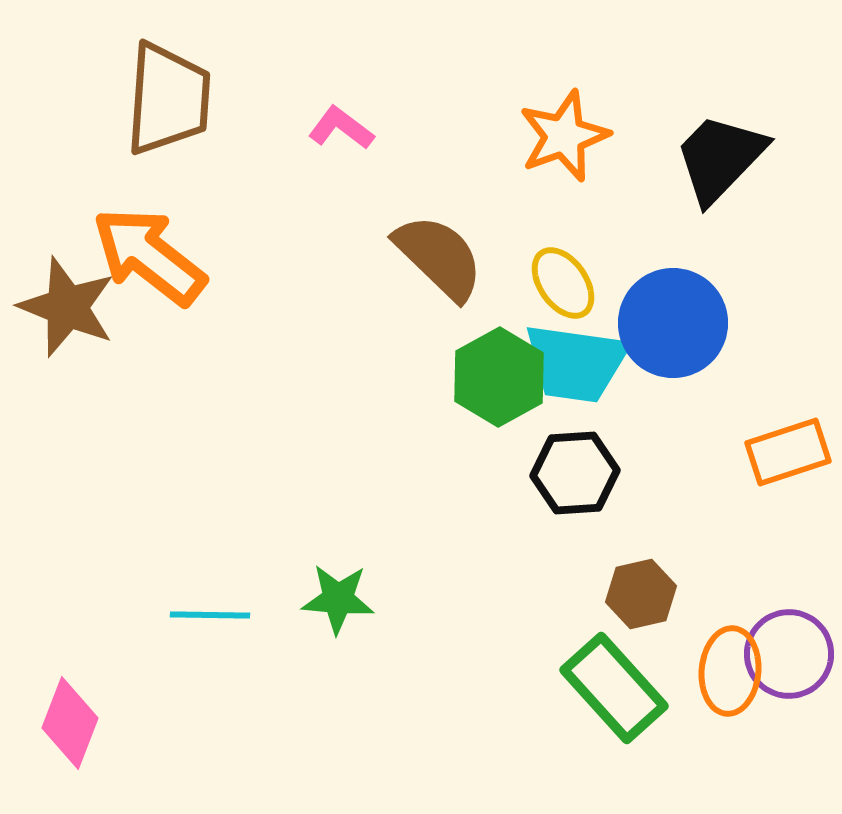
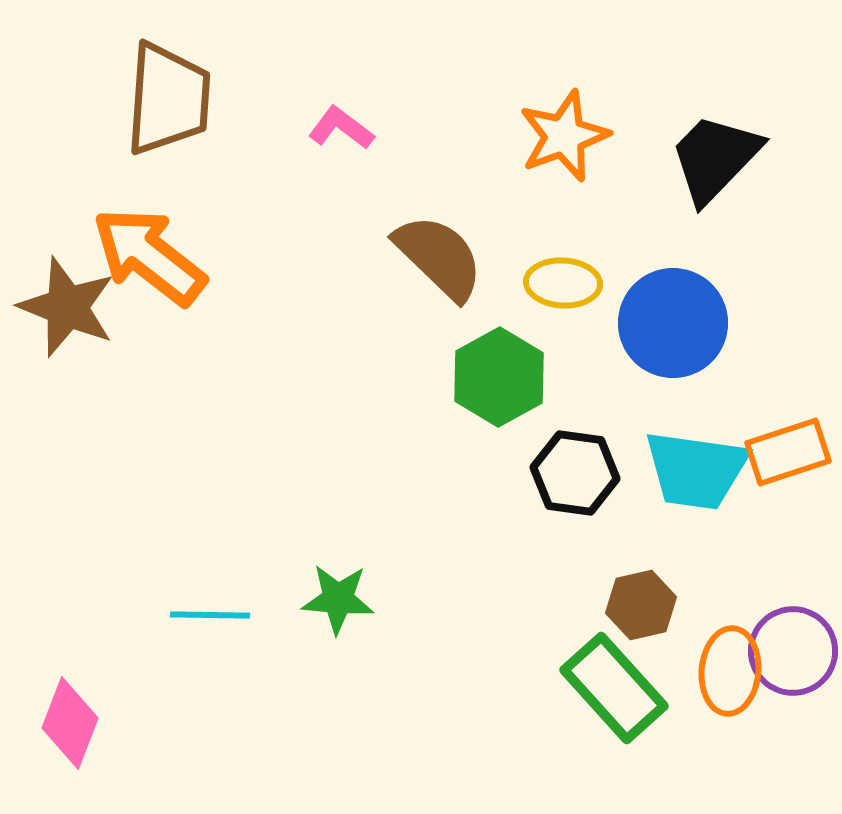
black trapezoid: moved 5 px left
yellow ellipse: rotated 52 degrees counterclockwise
cyan trapezoid: moved 120 px right, 107 px down
black hexagon: rotated 12 degrees clockwise
brown hexagon: moved 11 px down
purple circle: moved 4 px right, 3 px up
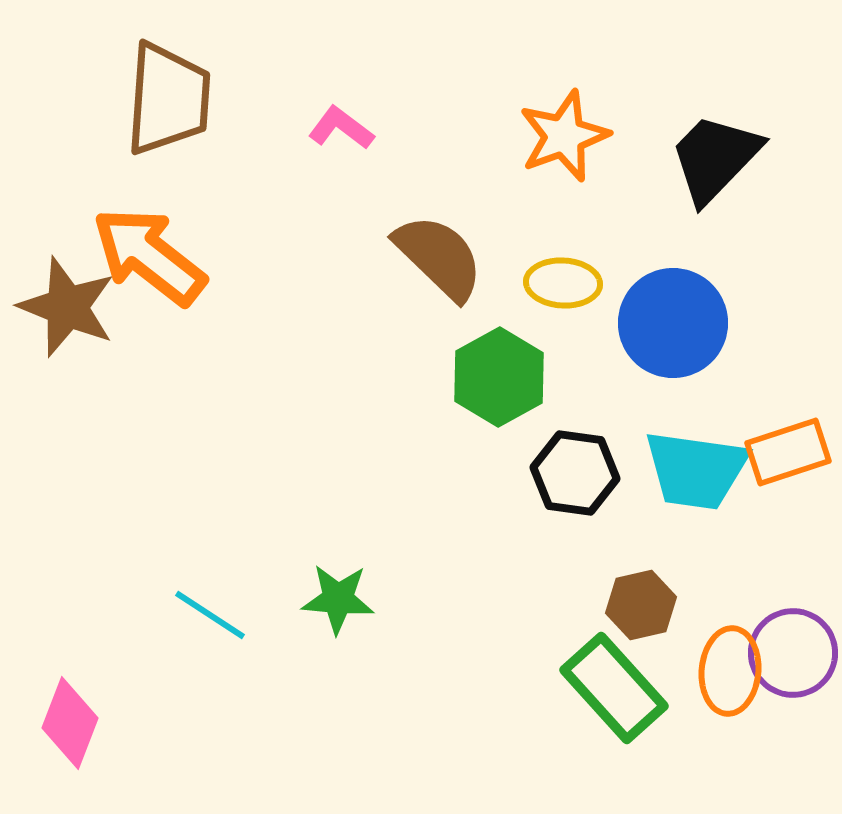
cyan line: rotated 32 degrees clockwise
purple circle: moved 2 px down
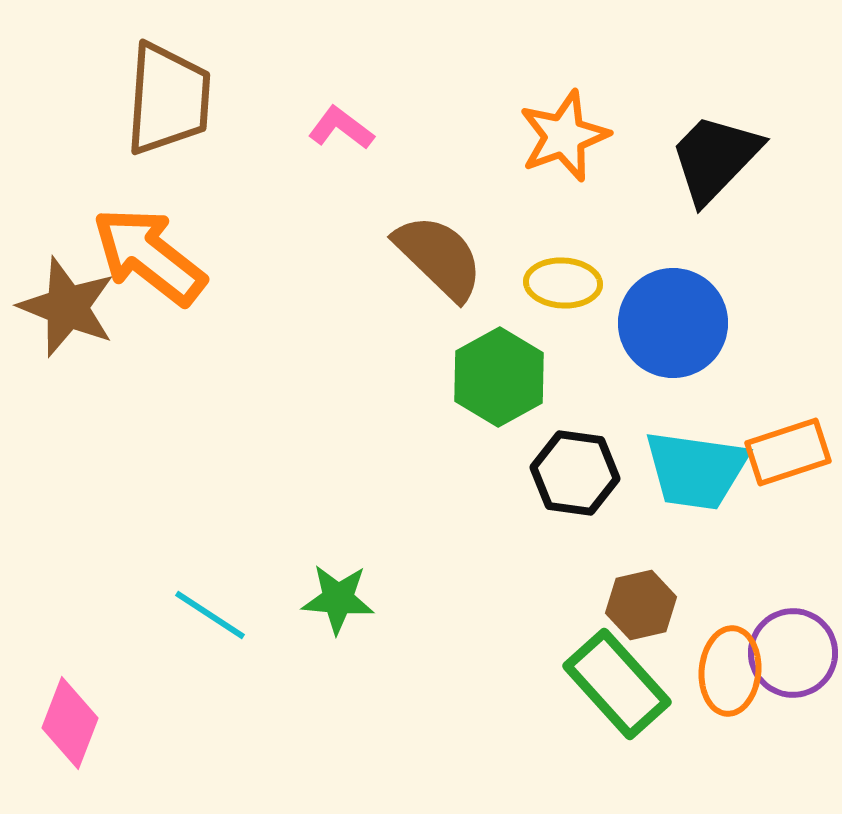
green rectangle: moved 3 px right, 4 px up
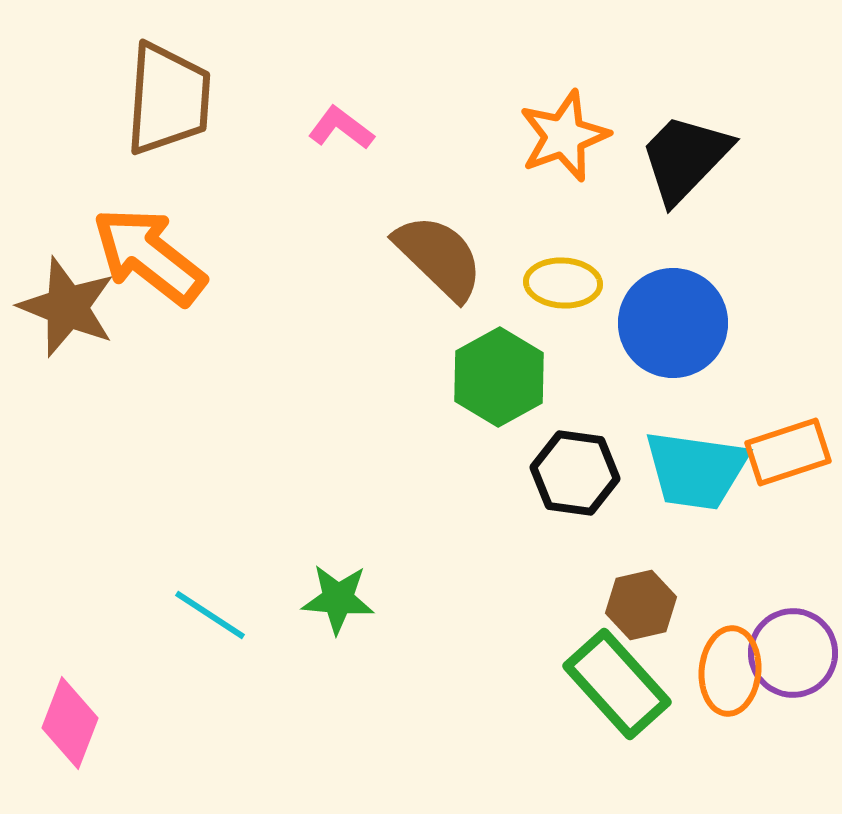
black trapezoid: moved 30 px left
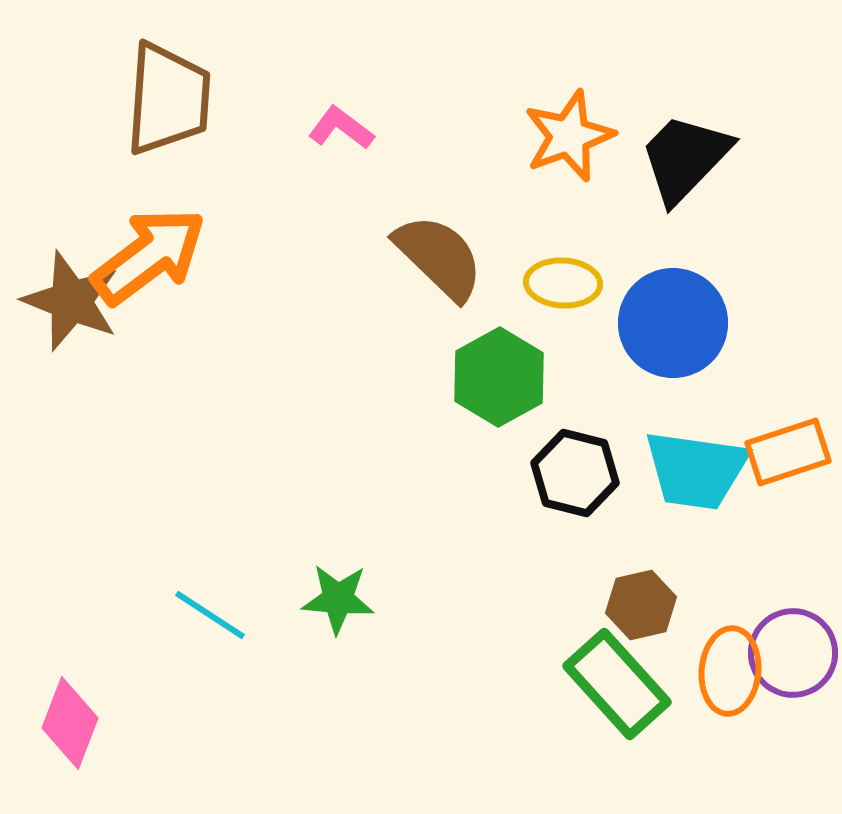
orange star: moved 5 px right
orange arrow: rotated 105 degrees clockwise
brown star: moved 4 px right, 6 px up
black hexagon: rotated 6 degrees clockwise
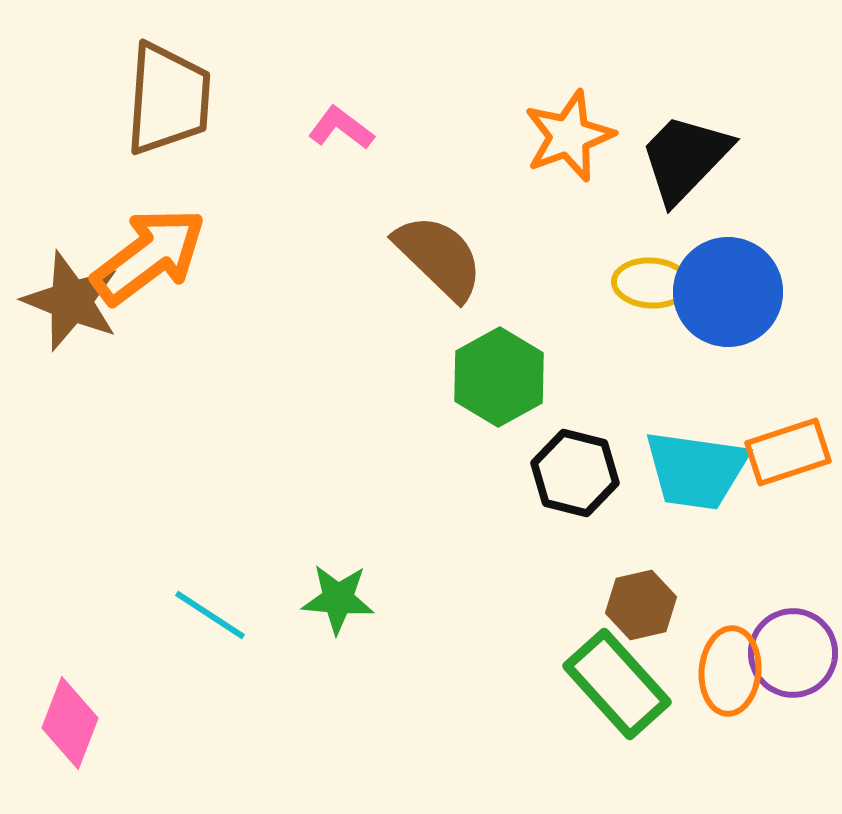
yellow ellipse: moved 88 px right
blue circle: moved 55 px right, 31 px up
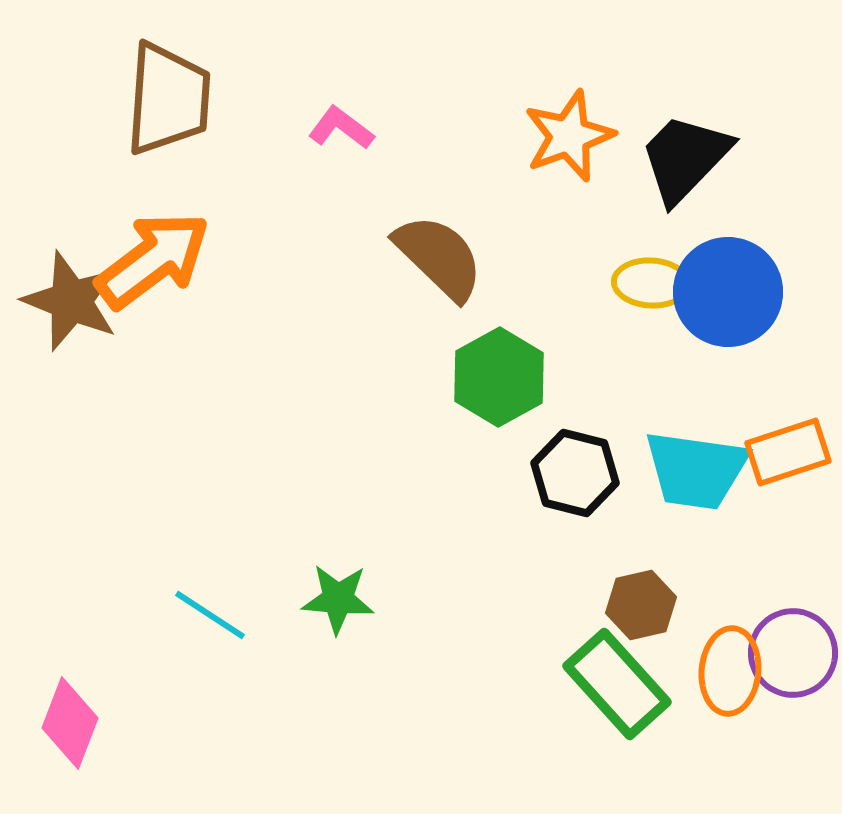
orange arrow: moved 4 px right, 4 px down
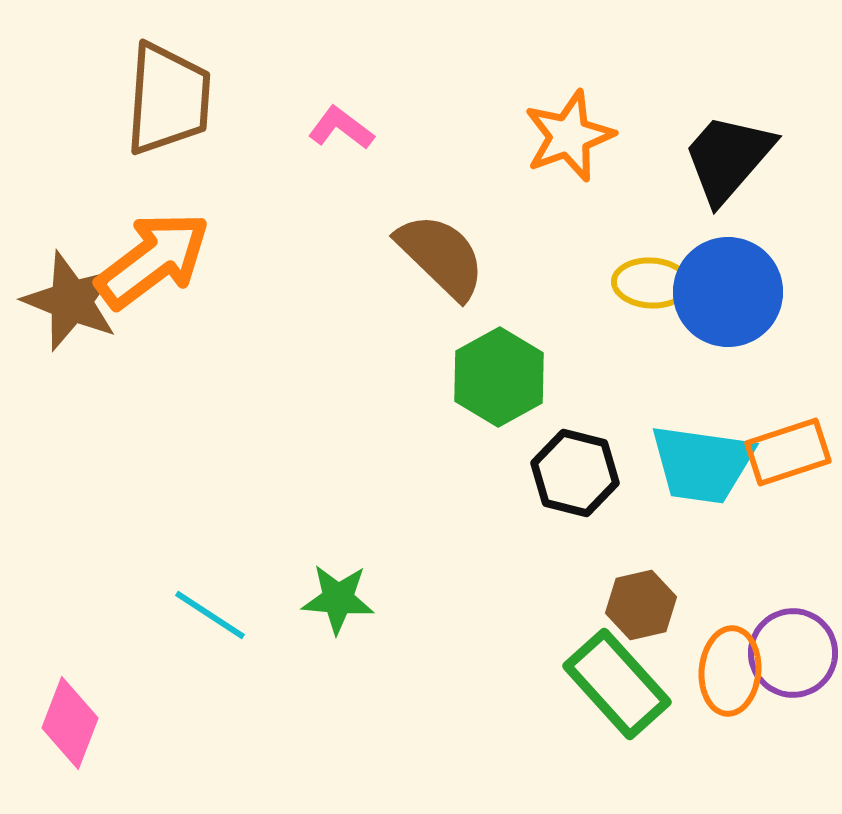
black trapezoid: moved 43 px right; rotated 3 degrees counterclockwise
brown semicircle: moved 2 px right, 1 px up
cyan trapezoid: moved 6 px right, 6 px up
